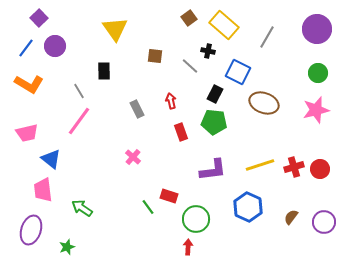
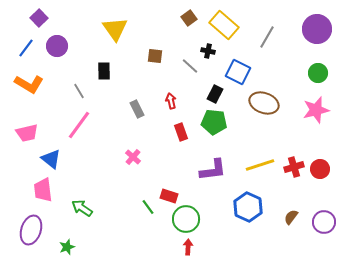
purple circle at (55, 46): moved 2 px right
pink line at (79, 121): moved 4 px down
green circle at (196, 219): moved 10 px left
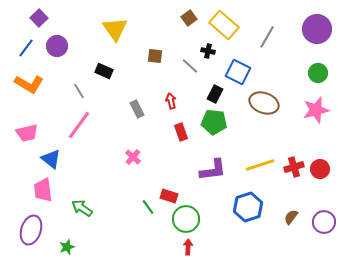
black rectangle at (104, 71): rotated 66 degrees counterclockwise
blue hexagon at (248, 207): rotated 16 degrees clockwise
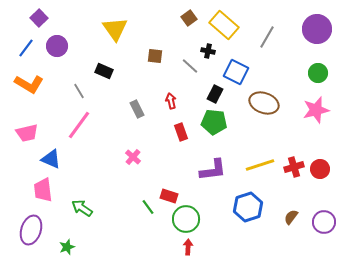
blue square at (238, 72): moved 2 px left
blue triangle at (51, 159): rotated 15 degrees counterclockwise
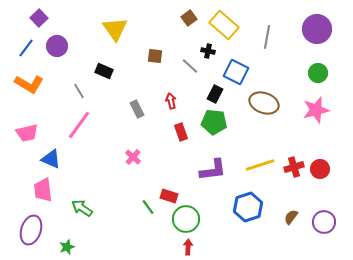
gray line at (267, 37): rotated 20 degrees counterclockwise
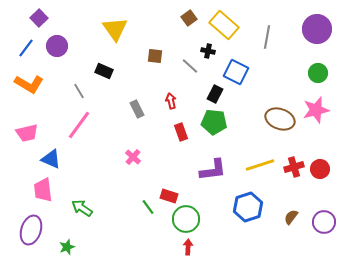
brown ellipse at (264, 103): moved 16 px right, 16 px down
